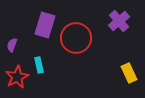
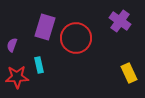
purple cross: moved 1 px right; rotated 15 degrees counterclockwise
purple rectangle: moved 2 px down
red star: rotated 25 degrees clockwise
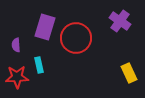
purple semicircle: moved 4 px right; rotated 24 degrees counterclockwise
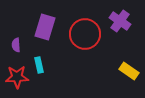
red circle: moved 9 px right, 4 px up
yellow rectangle: moved 2 px up; rotated 30 degrees counterclockwise
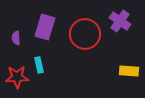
purple semicircle: moved 7 px up
yellow rectangle: rotated 30 degrees counterclockwise
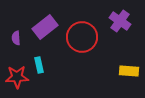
purple rectangle: rotated 35 degrees clockwise
red circle: moved 3 px left, 3 px down
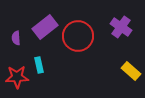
purple cross: moved 1 px right, 6 px down
red circle: moved 4 px left, 1 px up
yellow rectangle: moved 2 px right; rotated 36 degrees clockwise
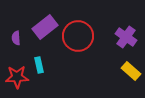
purple cross: moved 5 px right, 10 px down
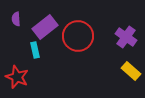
purple semicircle: moved 19 px up
cyan rectangle: moved 4 px left, 15 px up
red star: rotated 25 degrees clockwise
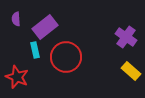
red circle: moved 12 px left, 21 px down
